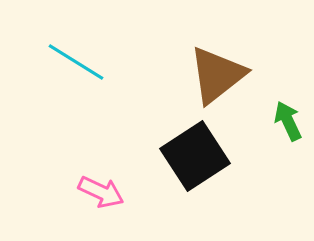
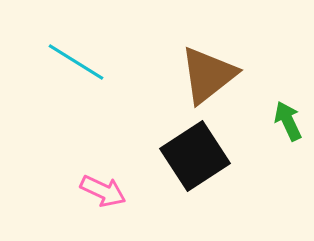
brown triangle: moved 9 px left
pink arrow: moved 2 px right, 1 px up
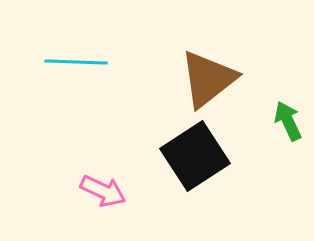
cyan line: rotated 30 degrees counterclockwise
brown triangle: moved 4 px down
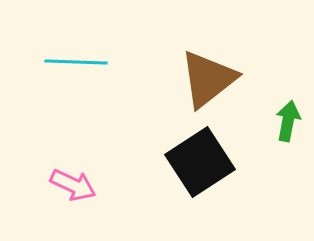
green arrow: rotated 36 degrees clockwise
black square: moved 5 px right, 6 px down
pink arrow: moved 30 px left, 6 px up
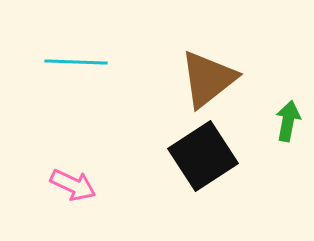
black square: moved 3 px right, 6 px up
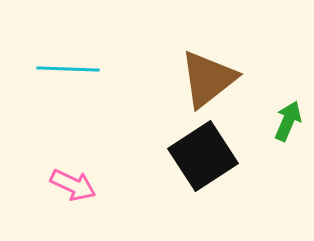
cyan line: moved 8 px left, 7 px down
green arrow: rotated 12 degrees clockwise
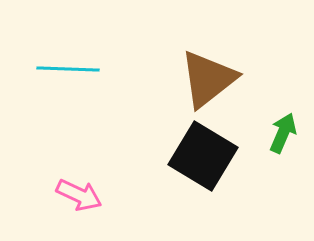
green arrow: moved 5 px left, 12 px down
black square: rotated 26 degrees counterclockwise
pink arrow: moved 6 px right, 10 px down
